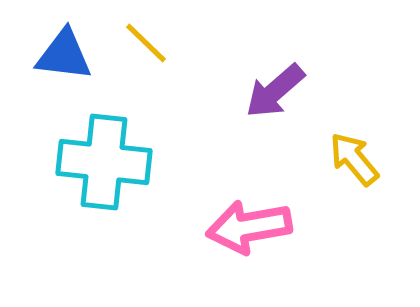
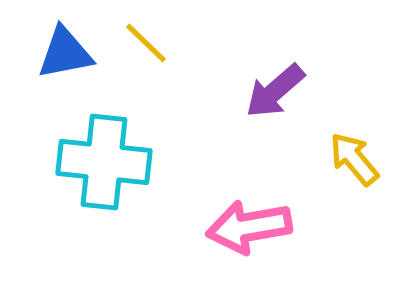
blue triangle: moved 1 px right, 2 px up; rotated 18 degrees counterclockwise
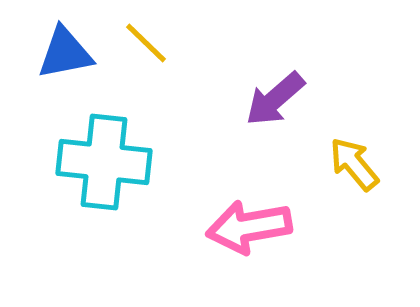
purple arrow: moved 8 px down
yellow arrow: moved 5 px down
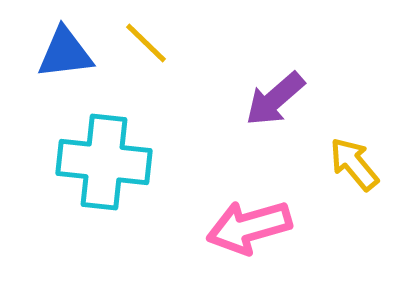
blue triangle: rotated 4 degrees clockwise
pink arrow: rotated 6 degrees counterclockwise
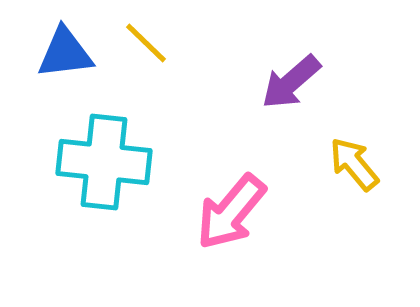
purple arrow: moved 16 px right, 17 px up
pink arrow: moved 18 px left, 15 px up; rotated 34 degrees counterclockwise
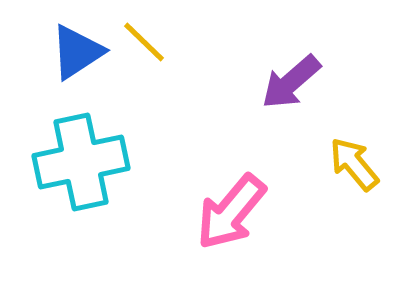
yellow line: moved 2 px left, 1 px up
blue triangle: moved 12 px right, 1 px up; rotated 26 degrees counterclockwise
cyan cross: moved 23 px left; rotated 18 degrees counterclockwise
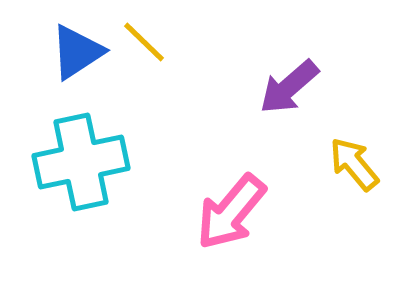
purple arrow: moved 2 px left, 5 px down
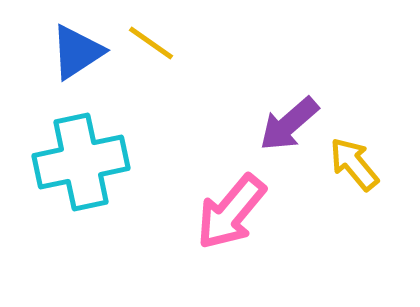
yellow line: moved 7 px right, 1 px down; rotated 9 degrees counterclockwise
purple arrow: moved 37 px down
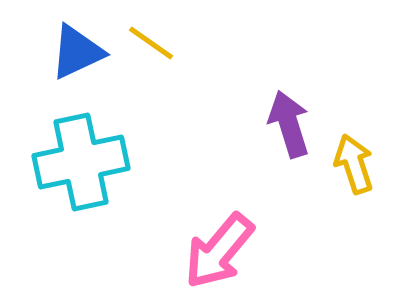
blue triangle: rotated 8 degrees clockwise
purple arrow: rotated 114 degrees clockwise
yellow arrow: rotated 22 degrees clockwise
pink arrow: moved 12 px left, 39 px down
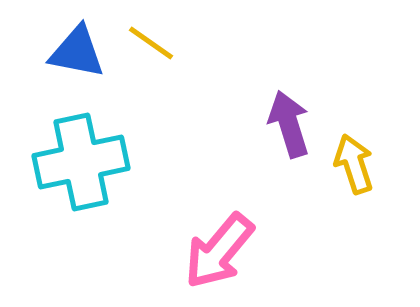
blue triangle: rotated 36 degrees clockwise
